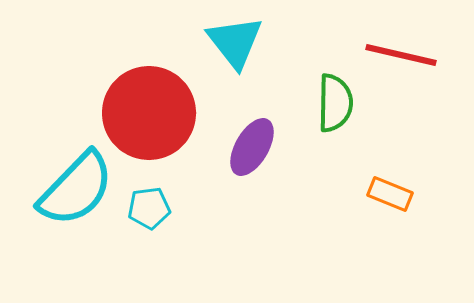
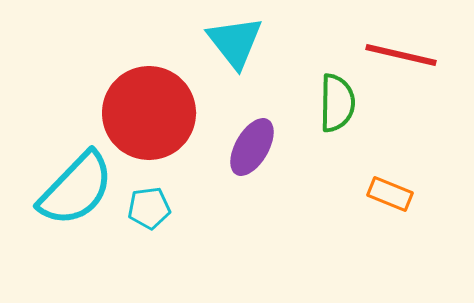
green semicircle: moved 2 px right
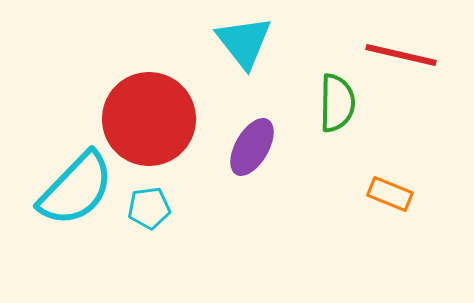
cyan triangle: moved 9 px right
red circle: moved 6 px down
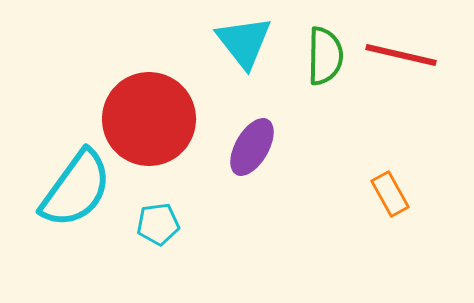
green semicircle: moved 12 px left, 47 px up
cyan semicircle: rotated 8 degrees counterclockwise
orange rectangle: rotated 39 degrees clockwise
cyan pentagon: moved 9 px right, 16 px down
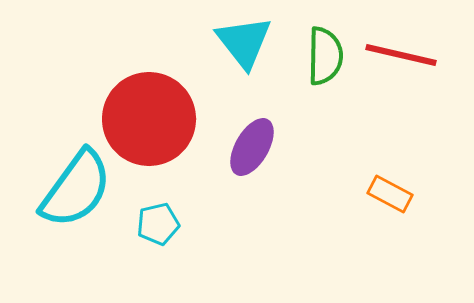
orange rectangle: rotated 33 degrees counterclockwise
cyan pentagon: rotated 6 degrees counterclockwise
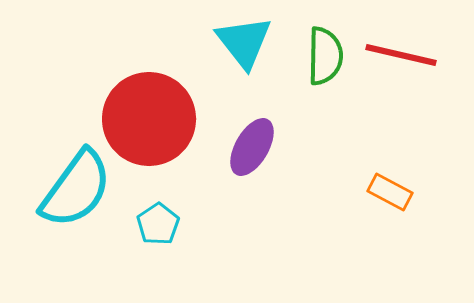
orange rectangle: moved 2 px up
cyan pentagon: rotated 21 degrees counterclockwise
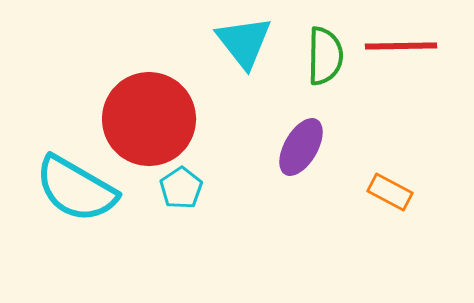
red line: moved 9 px up; rotated 14 degrees counterclockwise
purple ellipse: moved 49 px right
cyan semicircle: rotated 84 degrees clockwise
cyan pentagon: moved 23 px right, 36 px up
